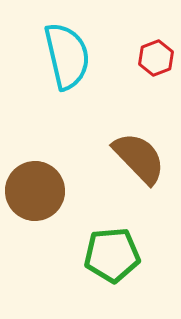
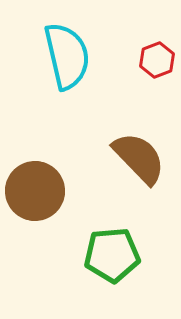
red hexagon: moved 1 px right, 2 px down
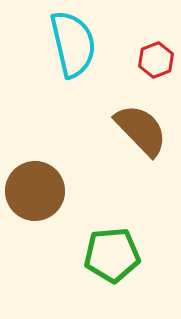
cyan semicircle: moved 6 px right, 12 px up
red hexagon: moved 1 px left
brown semicircle: moved 2 px right, 28 px up
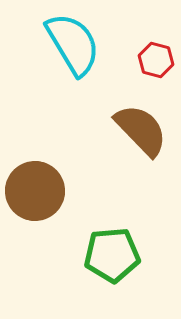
cyan semicircle: rotated 18 degrees counterclockwise
red hexagon: rotated 24 degrees counterclockwise
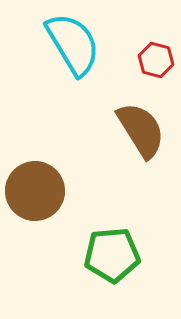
brown semicircle: rotated 12 degrees clockwise
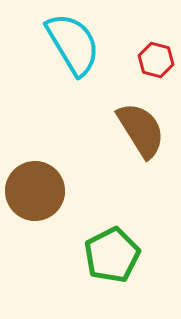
green pentagon: rotated 22 degrees counterclockwise
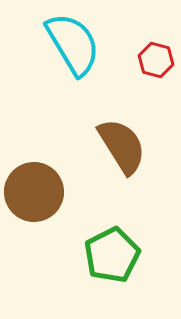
brown semicircle: moved 19 px left, 16 px down
brown circle: moved 1 px left, 1 px down
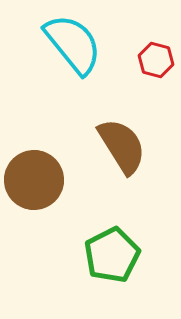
cyan semicircle: rotated 8 degrees counterclockwise
brown circle: moved 12 px up
